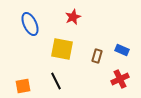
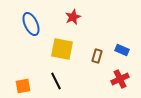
blue ellipse: moved 1 px right
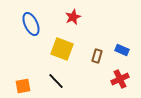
yellow square: rotated 10 degrees clockwise
black line: rotated 18 degrees counterclockwise
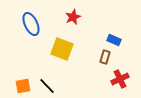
blue rectangle: moved 8 px left, 10 px up
brown rectangle: moved 8 px right, 1 px down
black line: moved 9 px left, 5 px down
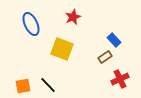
blue rectangle: rotated 24 degrees clockwise
brown rectangle: rotated 40 degrees clockwise
black line: moved 1 px right, 1 px up
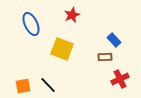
red star: moved 1 px left, 2 px up
brown rectangle: rotated 32 degrees clockwise
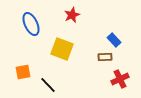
orange square: moved 14 px up
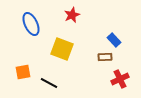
black line: moved 1 px right, 2 px up; rotated 18 degrees counterclockwise
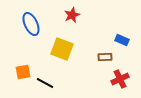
blue rectangle: moved 8 px right; rotated 24 degrees counterclockwise
black line: moved 4 px left
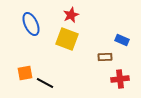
red star: moved 1 px left
yellow square: moved 5 px right, 10 px up
orange square: moved 2 px right, 1 px down
red cross: rotated 18 degrees clockwise
